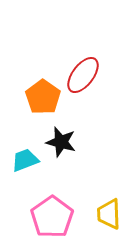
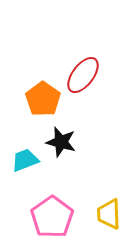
orange pentagon: moved 2 px down
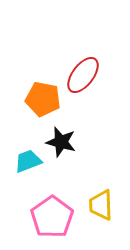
orange pentagon: rotated 24 degrees counterclockwise
cyan trapezoid: moved 3 px right, 1 px down
yellow trapezoid: moved 8 px left, 9 px up
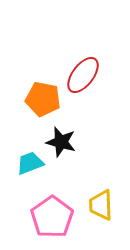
cyan trapezoid: moved 2 px right, 2 px down
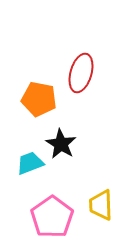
red ellipse: moved 2 px left, 2 px up; rotated 21 degrees counterclockwise
orange pentagon: moved 4 px left
black star: moved 2 px down; rotated 16 degrees clockwise
